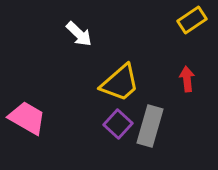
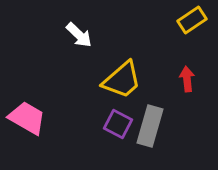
white arrow: moved 1 px down
yellow trapezoid: moved 2 px right, 3 px up
purple square: rotated 16 degrees counterclockwise
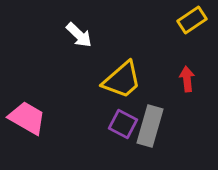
purple square: moved 5 px right
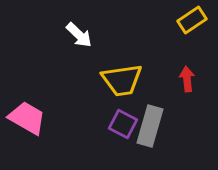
yellow trapezoid: rotated 33 degrees clockwise
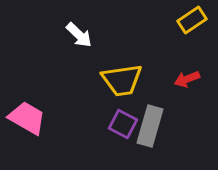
red arrow: rotated 105 degrees counterclockwise
